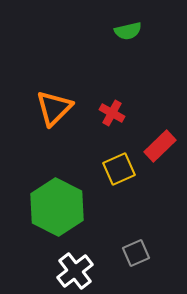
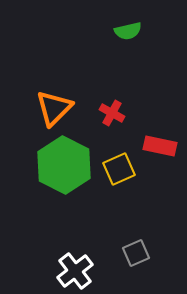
red rectangle: rotated 56 degrees clockwise
green hexagon: moved 7 px right, 42 px up
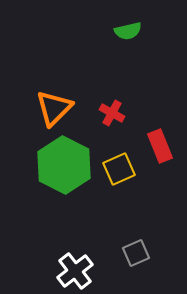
red rectangle: rotated 56 degrees clockwise
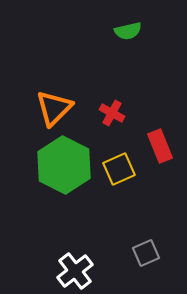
gray square: moved 10 px right
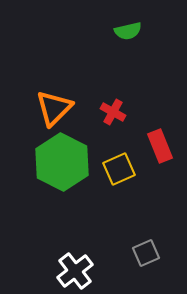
red cross: moved 1 px right, 1 px up
green hexagon: moved 2 px left, 3 px up
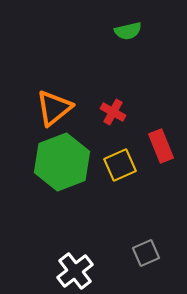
orange triangle: rotated 6 degrees clockwise
red rectangle: moved 1 px right
green hexagon: rotated 12 degrees clockwise
yellow square: moved 1 px right, 4 px up
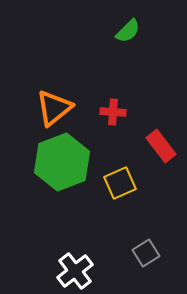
green semicircle: rotated 32 degrees counterclockwise
red cross: rotated 25 degrees counterclockwise
red rectangle: rotated 16 degrees counterclockwise
yellow square: moved 18 px down
gray square: rotated 8 degrees counterclockwise
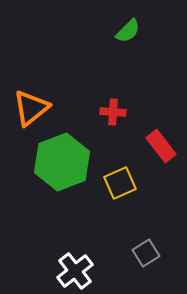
orange triangle: moved 23 px left
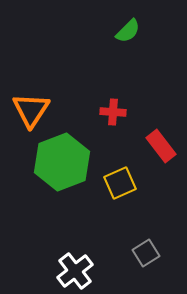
orange triangle: moved 2 px down; rotated 18 degrees counterclockwise
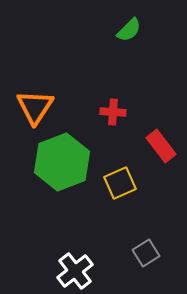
green semicircle: moved 1 px right, 1 px up
orange triangle: moved 4 px right, 3 px up
